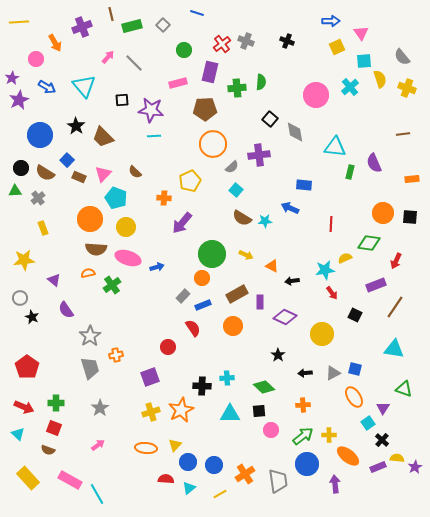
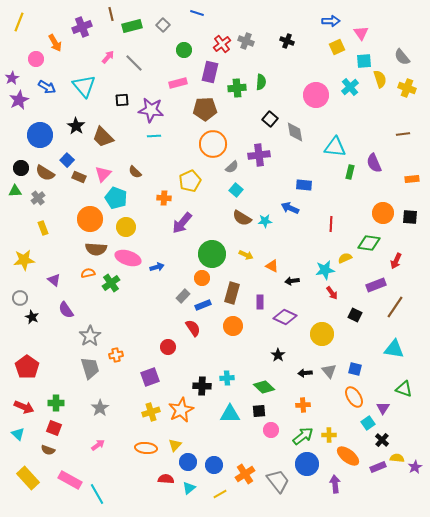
yellow line at (19, 22): rotated 66 degrees counterclockwise
green cross at (112, 285): moved 1 px left, 2 px up
brown rectangle at (237, 294): moved 5 px left, 1 px up; rotated 45 degrees counterclockwise
gray triangle at (333, 373): moved 4 px left, 2 px up; rotated 42 degrees counterclockwise
gray trapezoid at (278, 481): rotated 30 degrees counterclockwise
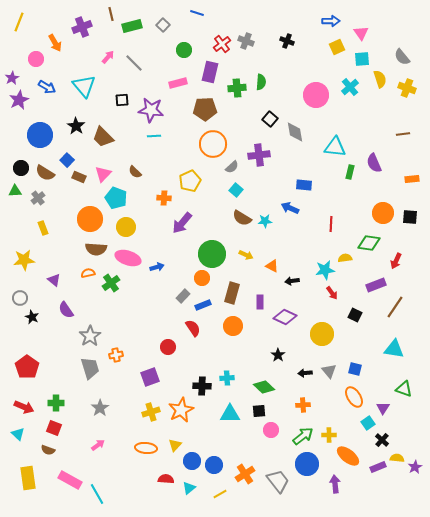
cyan square at (364, 61): moved 2 px left, 2 px up
yellow semicircle at (345, 258): rotated 16 degrees clockwise
blue circle at (188, 462): moved 4 px right, 1 px up
yellow rectangle at (28, 478): rotated 35 degrees clockwise
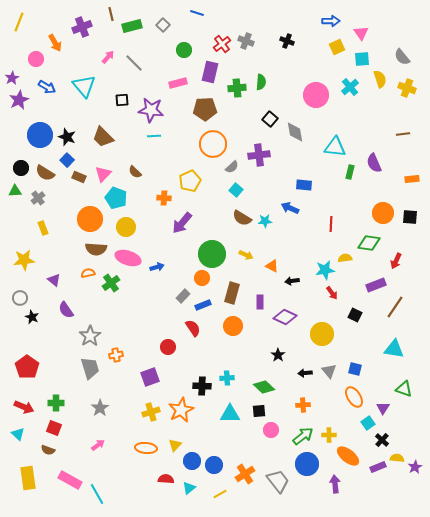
black star at (76, 126): moved 9 px left, 11 px down; rotated 12 degrees counterclockwise
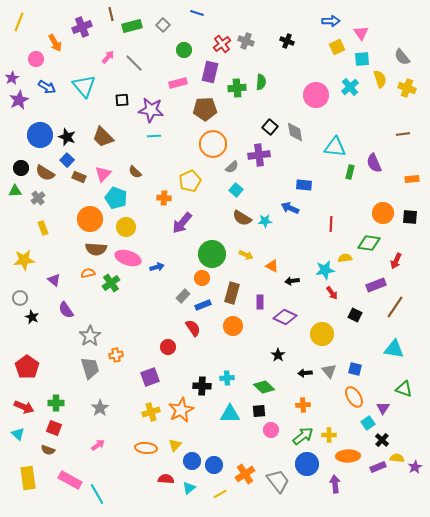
black square at (270, 119): moved 8 px down
orange ellipse at (348, 456): rotated 40 degrees counterclockwise
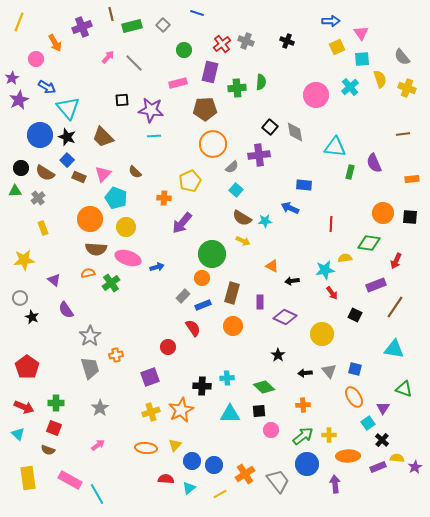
cyan triangle at (84, 86): moved 16 px left, 22 px down
yellow arrow at (246, 255): moved 3 px left, 14 px up
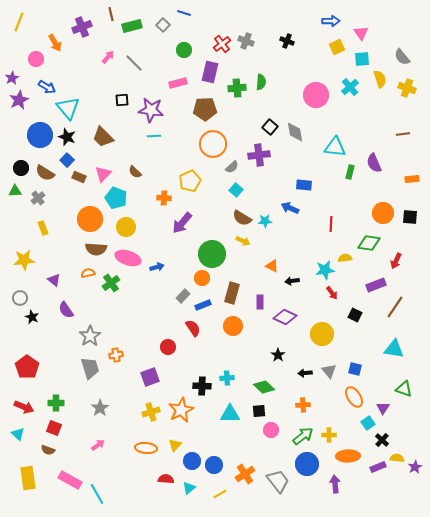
blue line at (197, 13): moved 13 px left
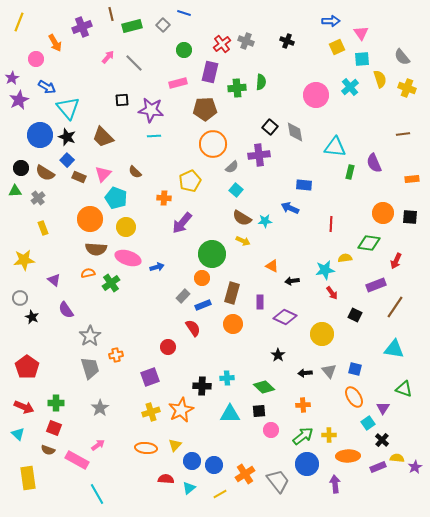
orange circle at (233, 326): moved 2 px up
pink rectangle at (70, 480): moved 7 px right, 20 px up
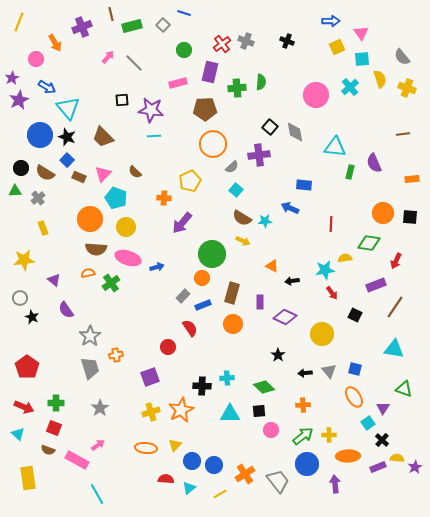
red semicircle at (193, 328): moved 3 px left
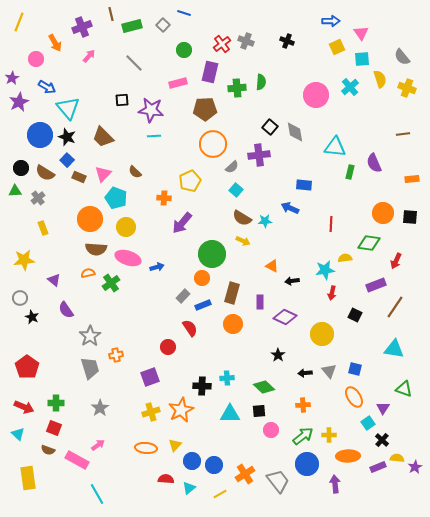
pink arrow at (108, 57): moved 19 px left, 1 px up
purple star at (19, 100): moved 2 px down
red arrow at (332, 293): rotated 48 degrees clockwise
